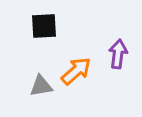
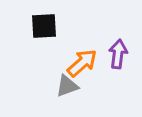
orange arrow: moved 6 px right, 8 px up
gray triangle: moved 26 px right; rotated 10 degrees counterclockwise
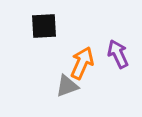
purple arrow: rotated 32 degrees counterclockwise
orange arrow: rotated 24 degrees counterclockwise
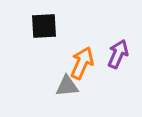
purple arrow: rotated 48 degrees clockwise
gray triangle: rotated 15 degrees clockwise
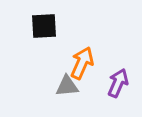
purple arrow: moved 29 px down
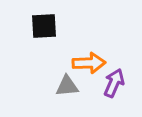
orange arrow: moved 7 px right; rotated 64 degrees clockwise
purple arrow: moved 4 px left
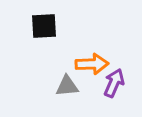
orange arrow: moved 3 px right, 1 px down
